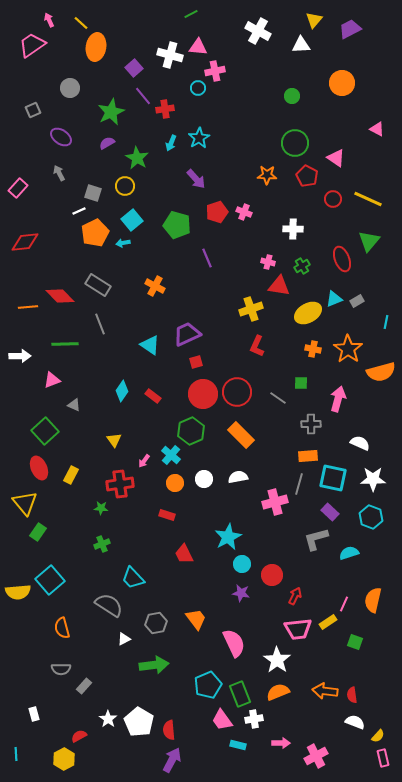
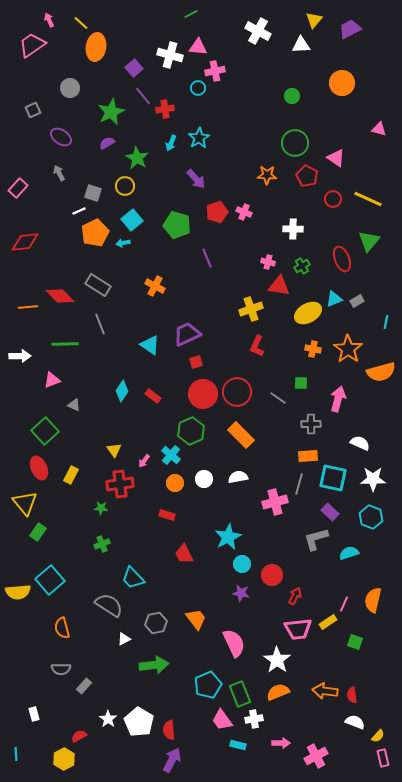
pink triangle at (377, 129): moved 2 px right; rotated 14 degrees counterclockwise
yellow triangle at (114, 440): moved 10 px down
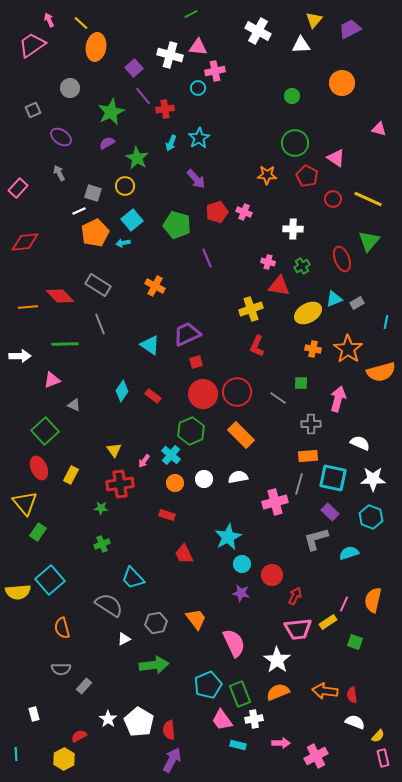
gray rectangle at (357, 301): moved 2 px down
